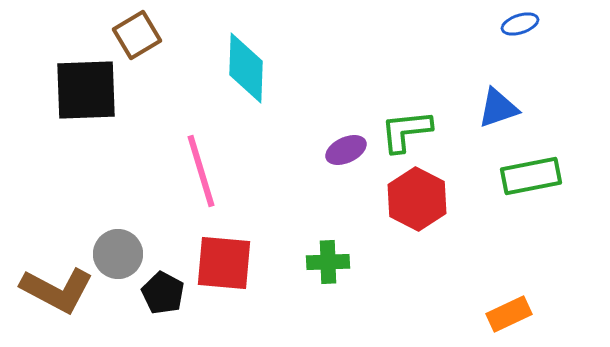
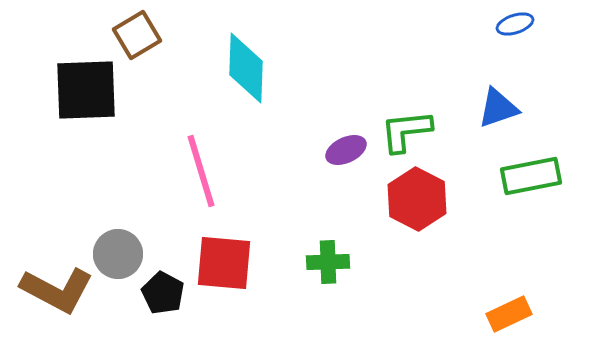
blue ellipse: moved 5 px left
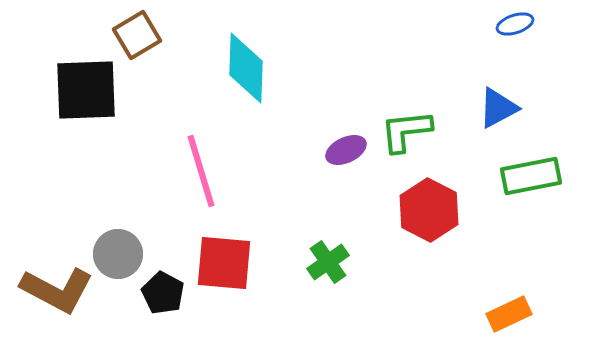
blue triangle: rotated 9 degrees counterclockwise
red hexagon: moved 12 px right, 11 px down
green cross: rotated 33 degrees counterclockwise
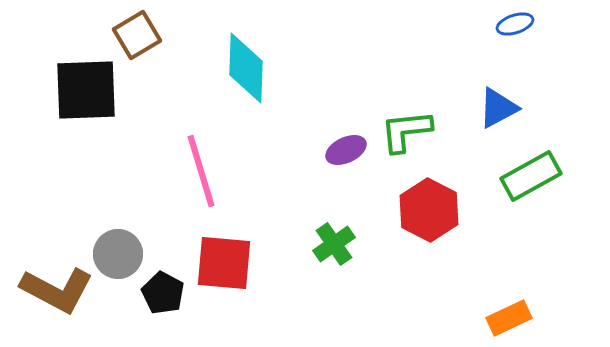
green rectangle: rotated 18 degrees counterclockwise
green cross: moved 6 px right, 18 px up
orange rectangle: moved 4 px down
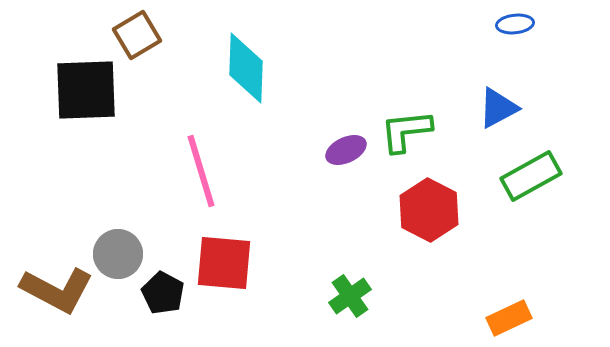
blue ellipse: rotated 12 degrees clockwise
green cross: moved 16 px right, 52 px down
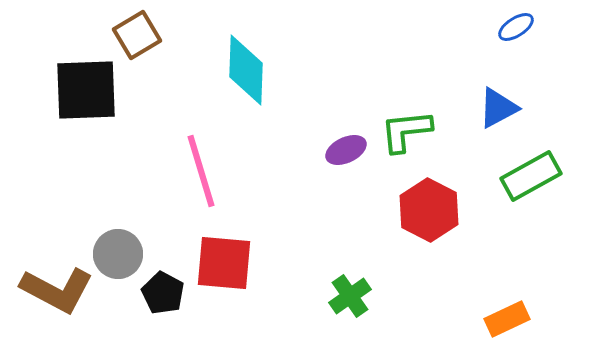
blue ellipse: moved 1 px right, 3 px down; rotated 27 degrees counterclockwise
cyan diamond: moved 2 px down
orange rectangle: moved 2 px left, 1 px down
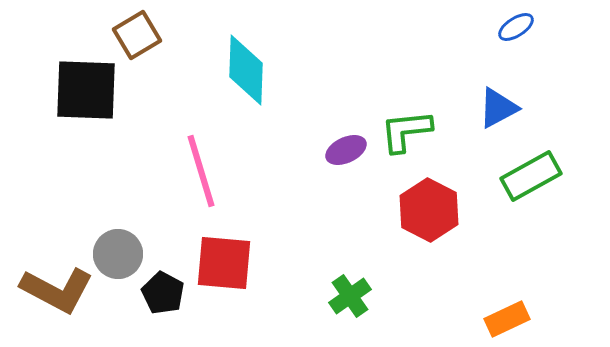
black square: rotated 4 degrees clockwise
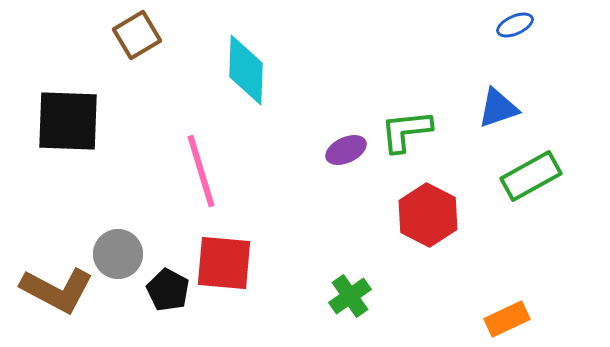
blue ellipse: moved 1 px left, 2 px up; rotated 9 degrees clockwise
black square: moved 18 px left, 31 px down
blue triangle: rotated 9 degrees clockwise
red hexagon: moved 1 px left, 5 px down
black pentagon: moved 5 px right, 3 px up
